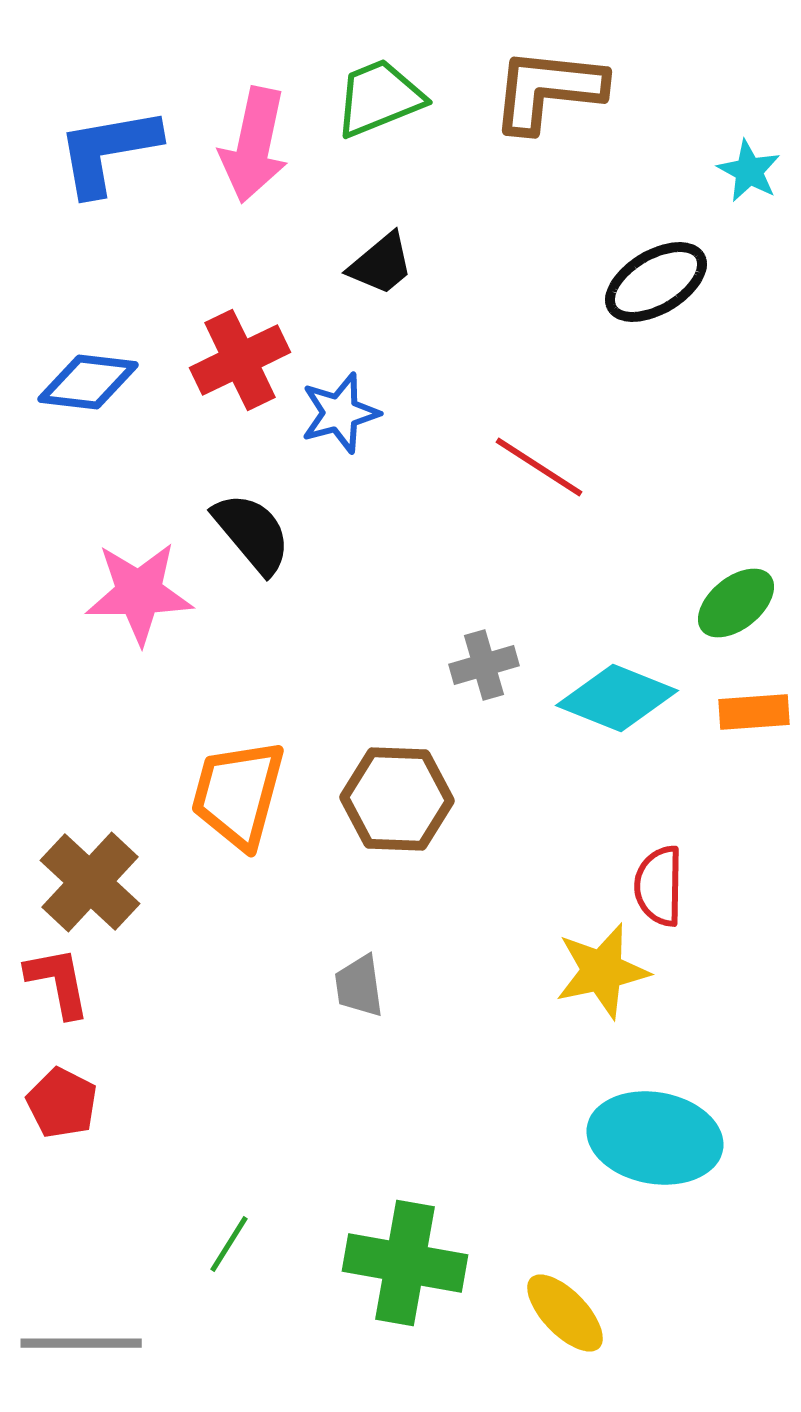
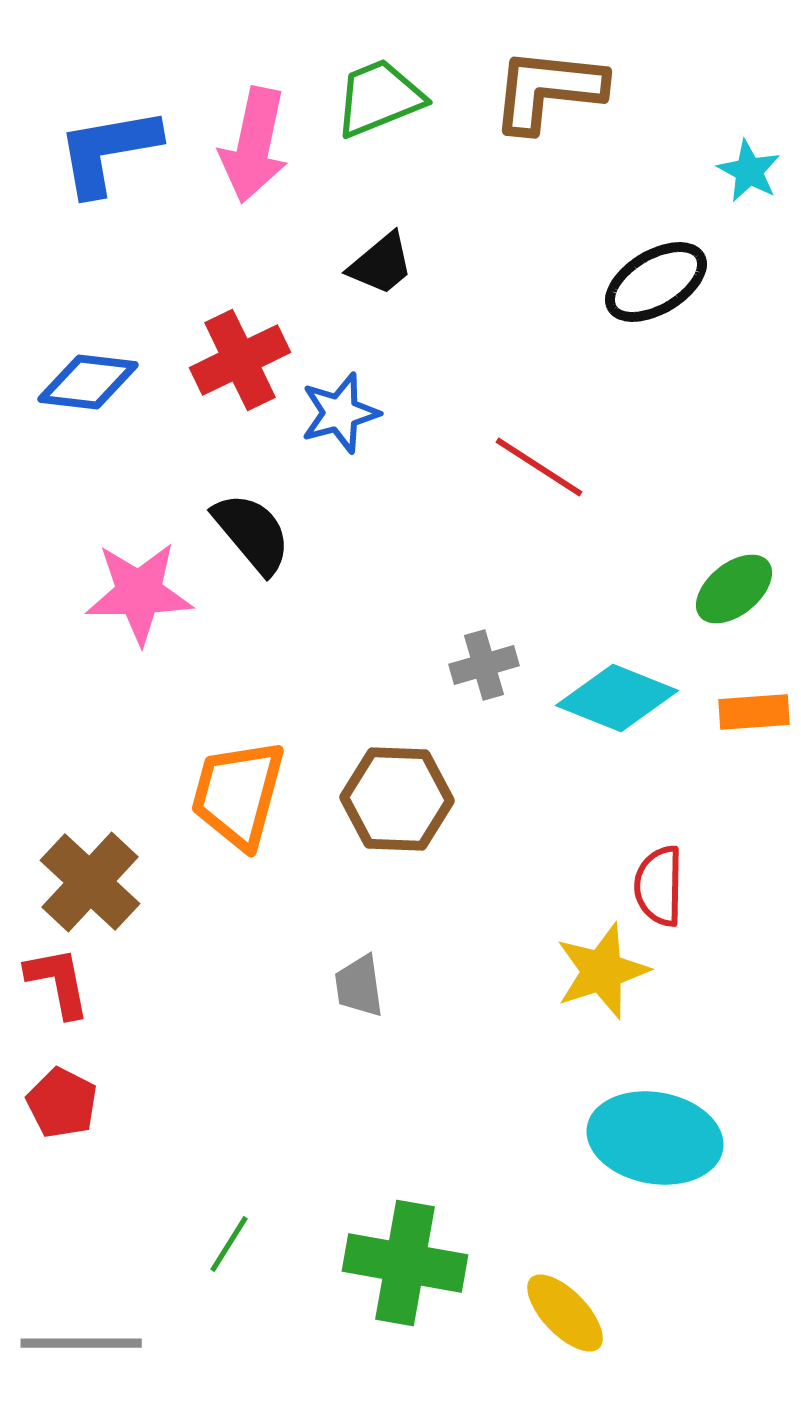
green ellipse: moved 2 px left, 14 px up
yellow star: rotated 6 degrees counterclockwise
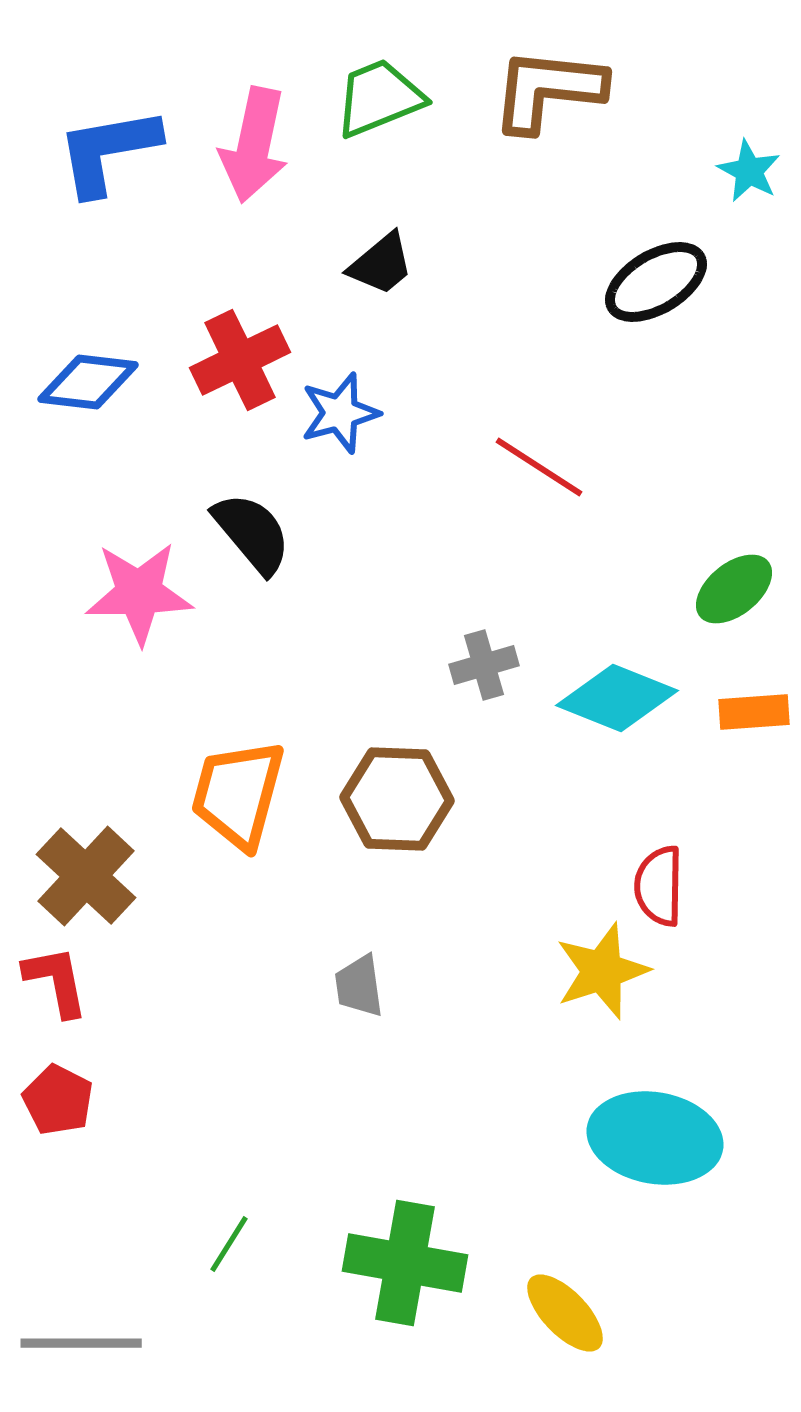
brown cross: moved 4 px left, 6 px up
red L-shape: moved 2 px left, 1 px up
red pentagon: moved 4 px left, 3 px up
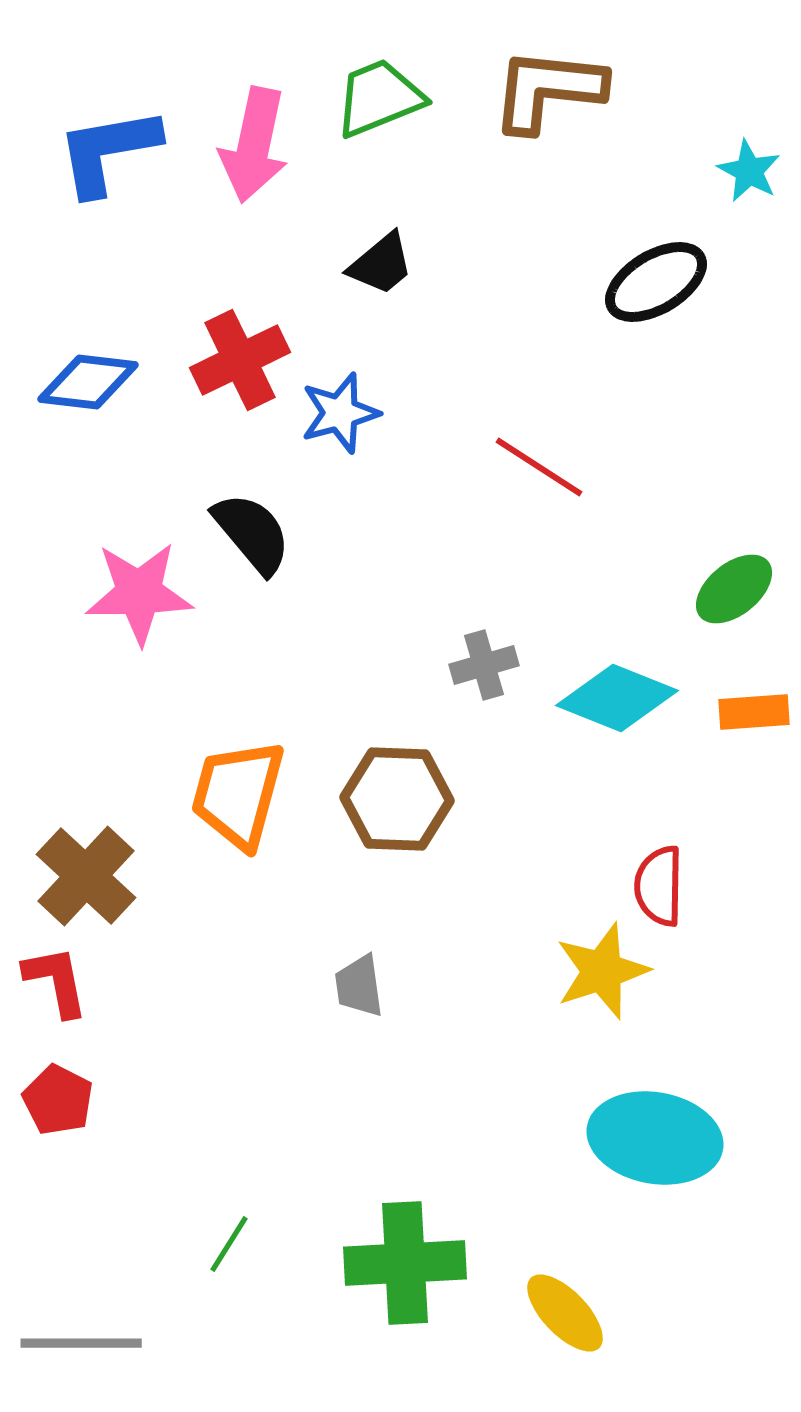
green cross: rotated 13 degrees counterclockwise
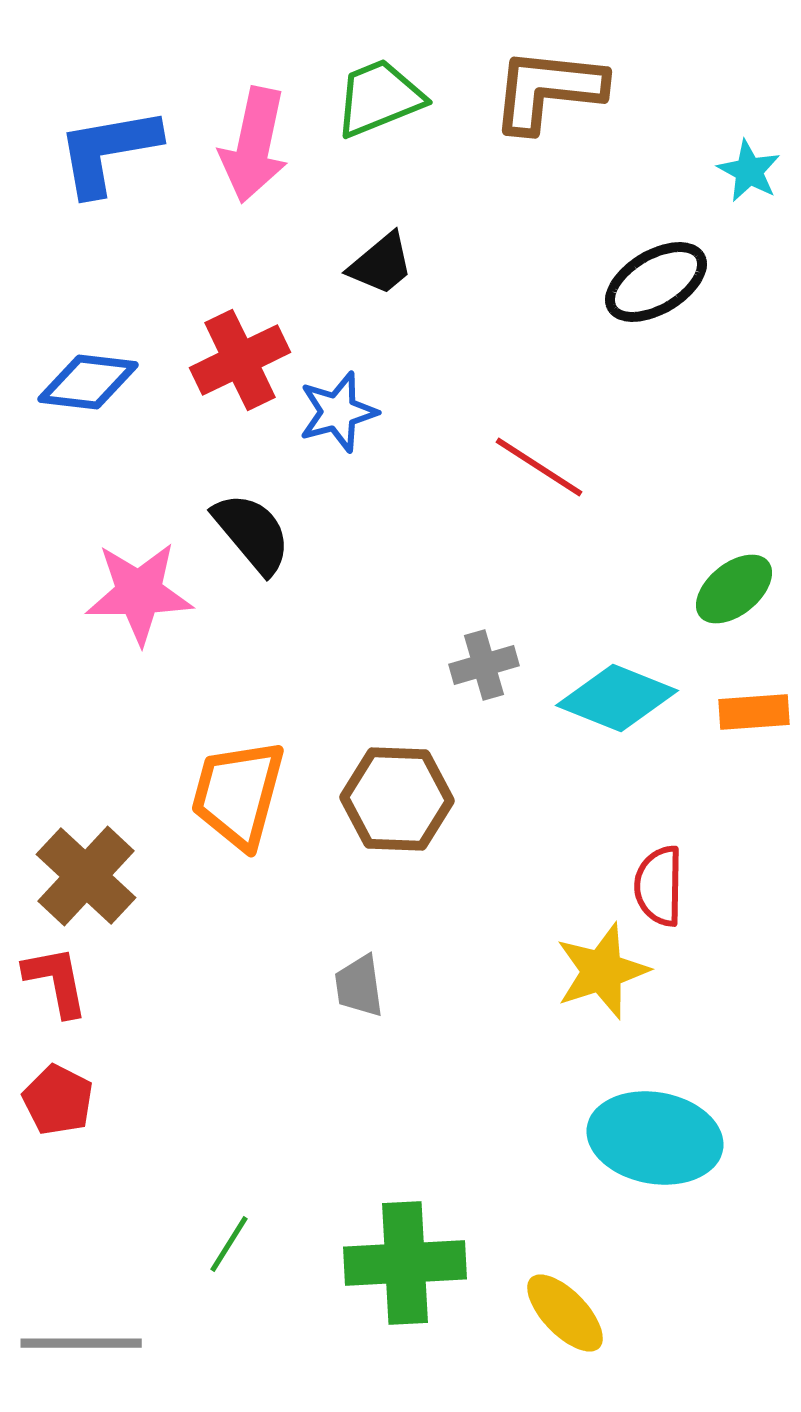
blue star: moved 2 px left, 1 px up
